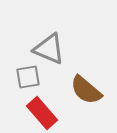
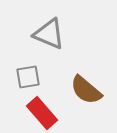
gray triangle: moved 15 px up
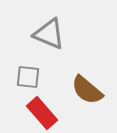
gray square: rotated 15 degrees clockwise
brown semicircle: moved 1 px right
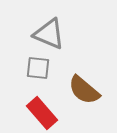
gray square: moved 10 px right, 9 px up
brown semicircle: moved 3 px left
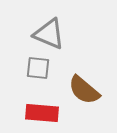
red rectangle: rotated 44 degrees counterclockwise
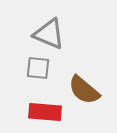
red rectangle: moved 3 px right, 1 px up
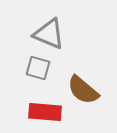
gray square: rotated 10 degrees clockwise
brown semicircle: moved 1 px left
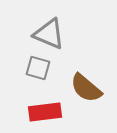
brown semicircle: moved 3 px right, 2 px up
red rectangle: rotated 12 degrees counterclockwise
